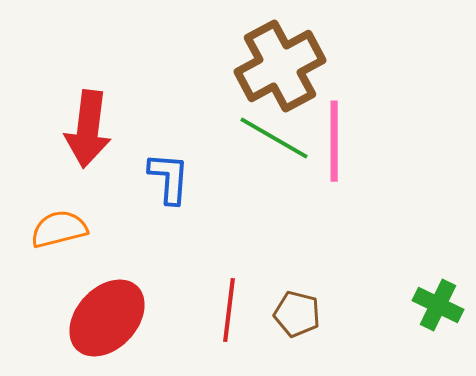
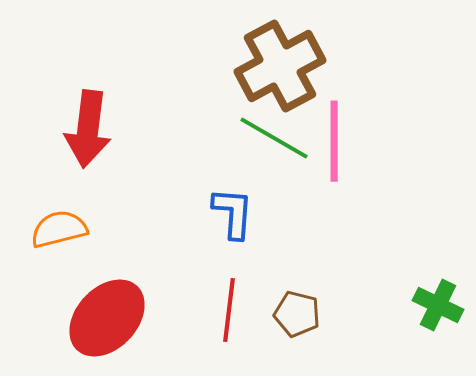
blue L-shape: moved 64 px right, 35 px down
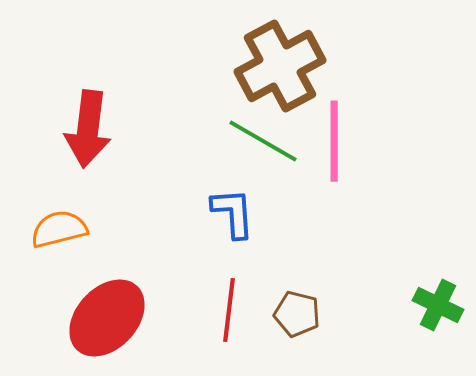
green line: moved 11 px left, 3 px down
blue L-shape: rotated 8 degrees counterclockwise
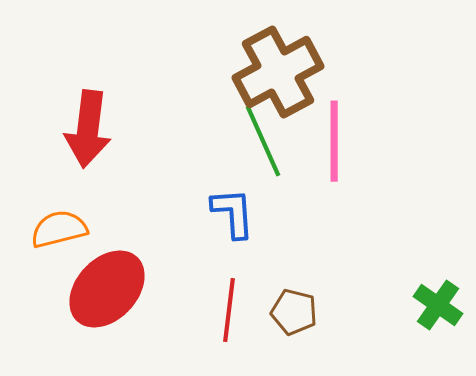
brown cross: moved 2 px left, 6 px down
green line: rotated 36 degrees clockwise
green cross: rotated 9 degrees clockwise
brown pentagon: moved 3 px left, 2 px up
red ellipse: moved 29 px up
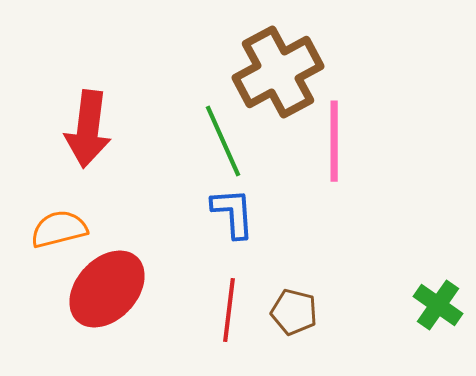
green line: moved 40 px left
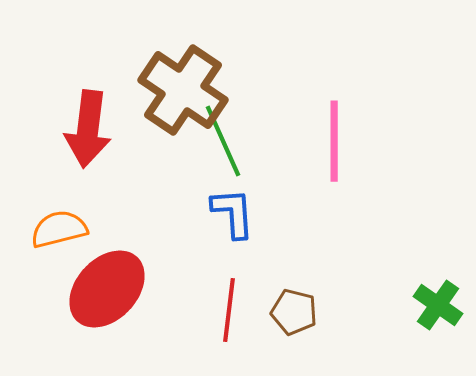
brown cross: moved 95 px left, 18 px down; rotated 28 degrees counterclockwise
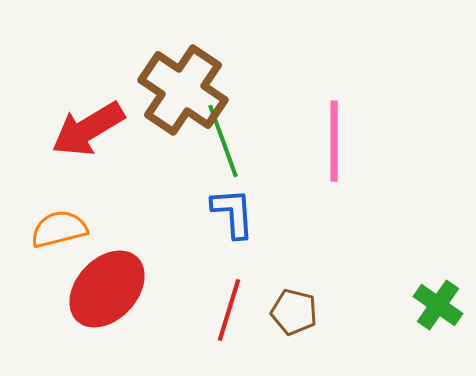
red arrow: rotated 52 degrees clockwise
green line: rotated 4 degrees clockwise
red line: rotated 10 degrees clockwise
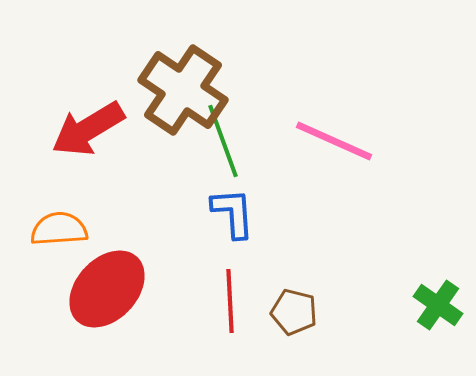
pink line: rotated 66 degrees counterclockwise
orange semicircle: rotated 10 degrees clockwise
red line: moved 1 px right, 9 px up; rotated 20 degrees counterclockwise
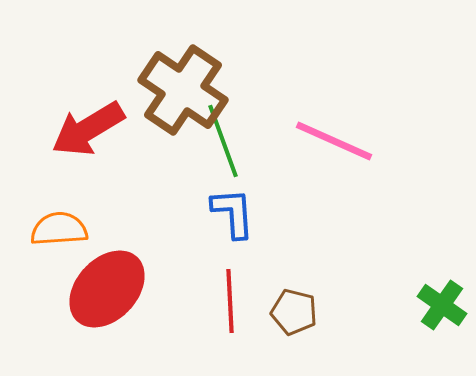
green cross: moved 4 px right
